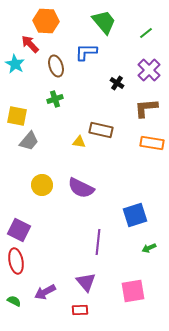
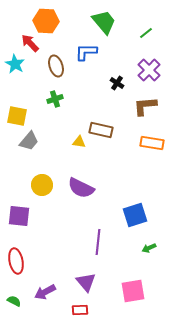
red arrow: moved 1 px up
brown L-shape: moved 1 px left, 2 px up
purple square: moved 14 px up; rotated 20 degrees counterclockwise
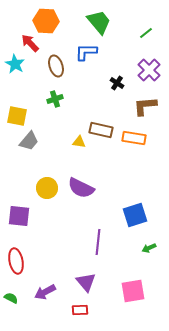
green trapezoid: moved 5 px left
orange rectangle: moved 18 px left, 5 px up
yellow circle: moved 5 px right, 3 px down
green semicircle: moved 3 px left, 3 px up
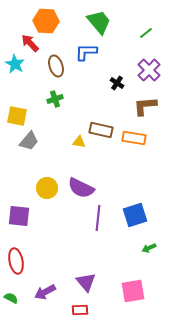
purple line: moved 24 px up
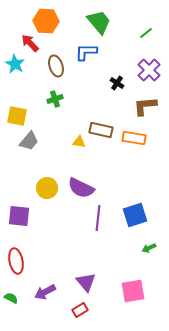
red rectangle: rotated 28 degrees counterclockwise
